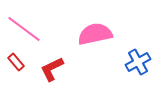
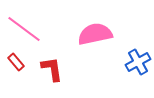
red L-shape: rotated 108 degrees clockwise
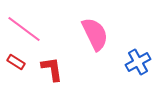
pink semicircle: rotated 76 degrees clockwise
red rectangle: rotated 18 degrees counterclockwise
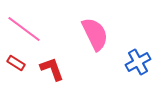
red rectangle: moved 1 px down
red L-shape: rotated 12 degrees counterclockwise
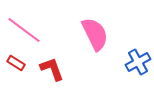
pink line: moved 1 px down
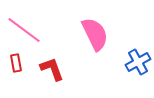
red rectangle: rotated 48 degrees clockwise
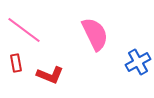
red L-shape: moved 2 px left, 6 px down; rotated 132 degrees clockwise
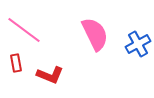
blue cross: moved 18 px up
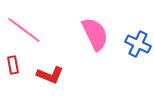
blue cross: rotated 35 degrees counterclockwise
red rectangle: moved 3 px left, 2 px down
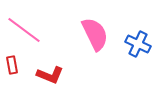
red rectangle: moved 1 px left
